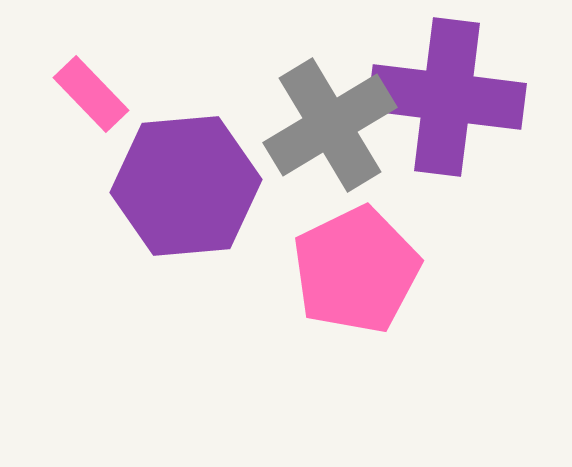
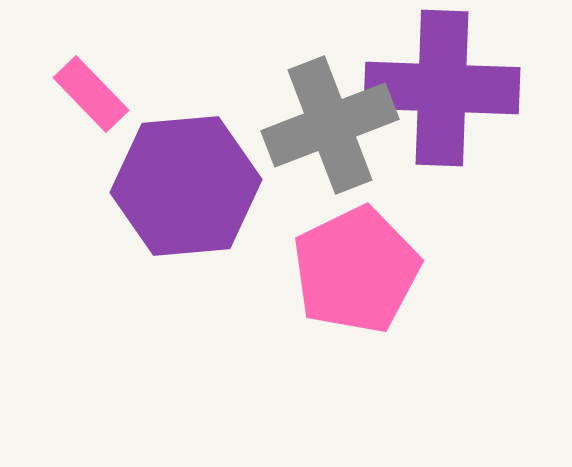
purple cross: moved 5 px left, 9 px up; rotated 5 degrees counterclockwise
gray cross: rotated 10 degrees clockwise
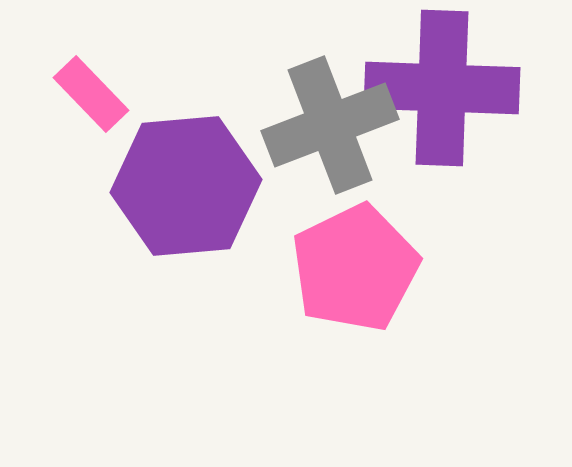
pink pentagon: moved 1 px left, 2 px up
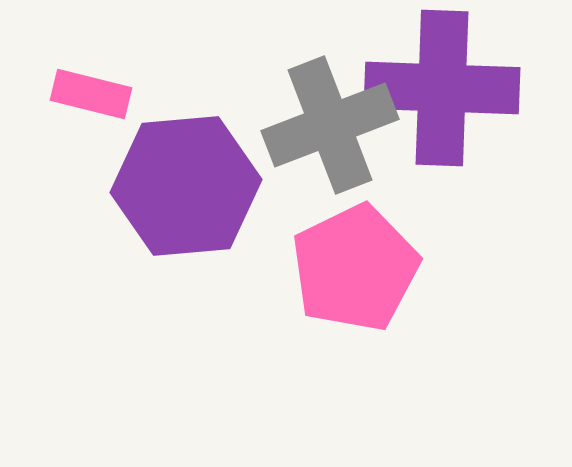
pink rectangle: rotated 32 degrees counterclockwise
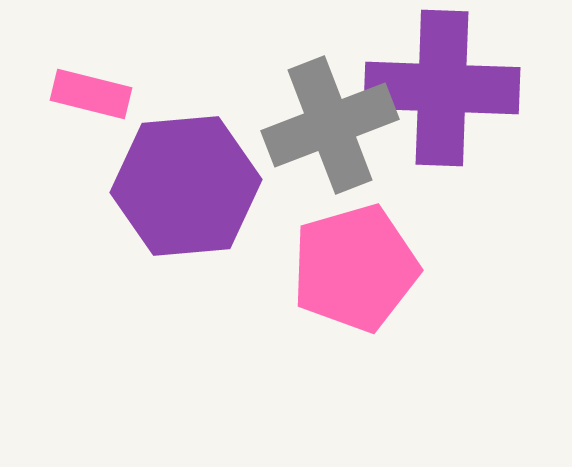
pink pentagon: rotated 10 degrees clockwise
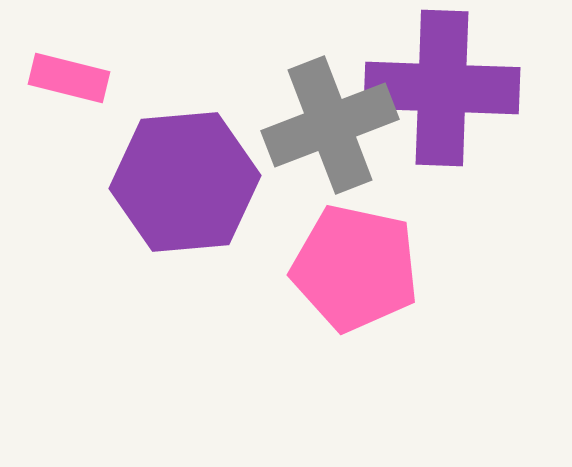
pink rectangle: moved 22 px left, 16 px up
purple hexagon: moved 1 px left, 4 px up
pink pentagon: rotated 28 degrees clockwise
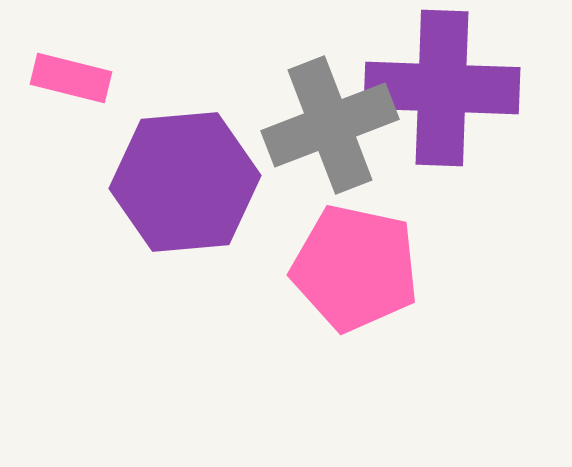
pink rectangle: moved 2 px right
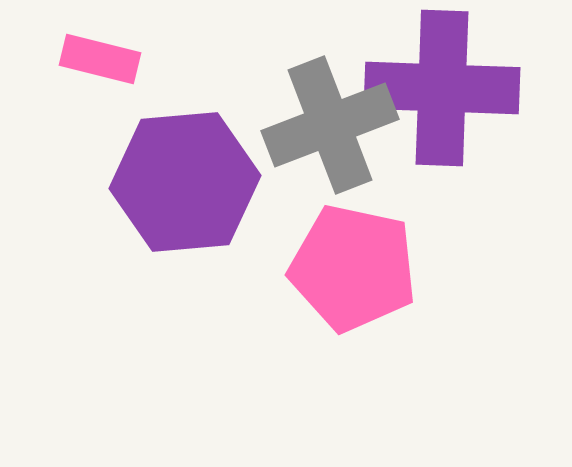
pink rectangle: moved 29 px right, 19 px up
pink pentagon: moved 2 px left
